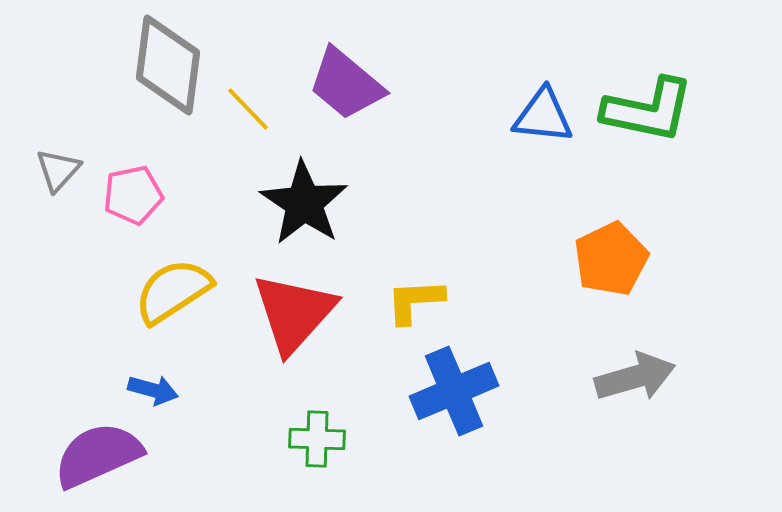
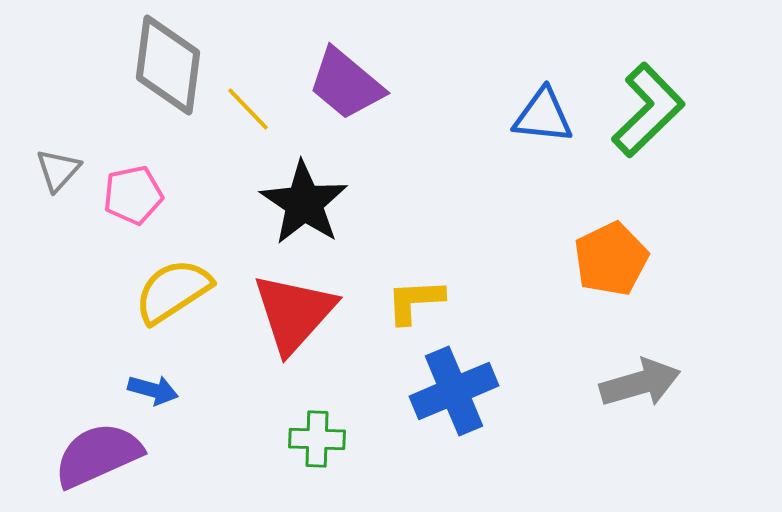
green L-shape: rotated 56 degrees counterclockwise
gray arrow: moved 5 px right, 6 px down
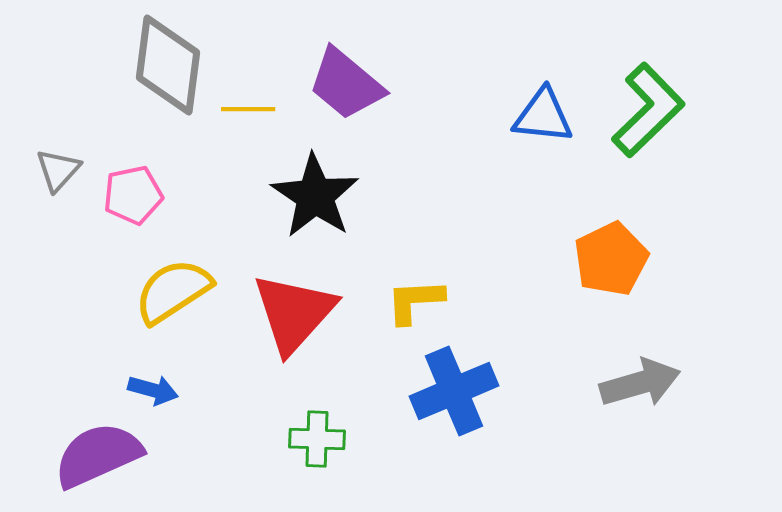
yellow line: rotated 46 degrees counterclockwise
black star: moved 11 px right, 7 px up
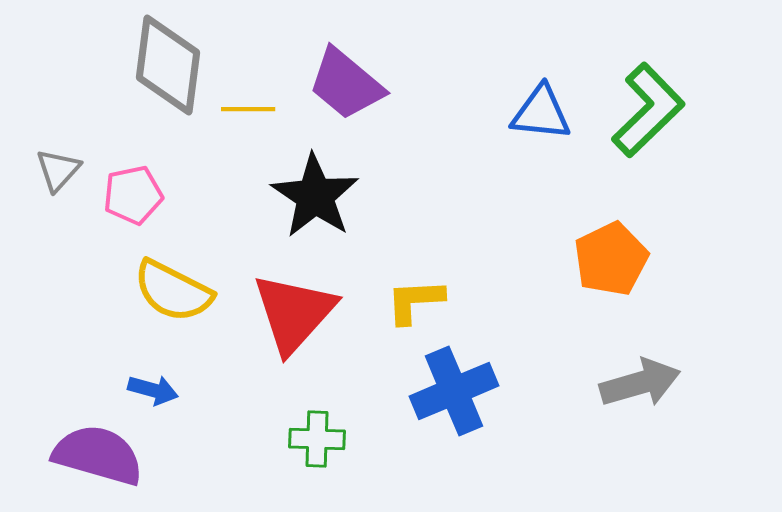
blue triangle: moved 2 px left, 3 px up
yellow semicircle: rotated 120 degrees counterclockwise
purple semicircle: rotated 40 degrees clockwise
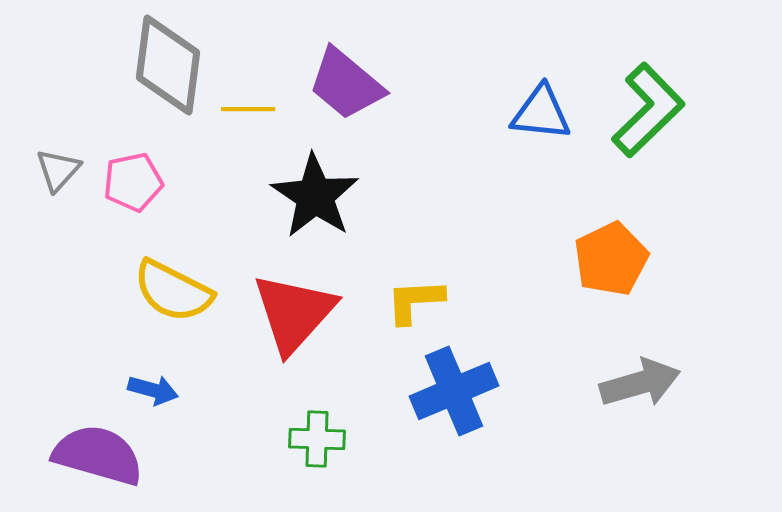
pink pentagon: moved 13 px up
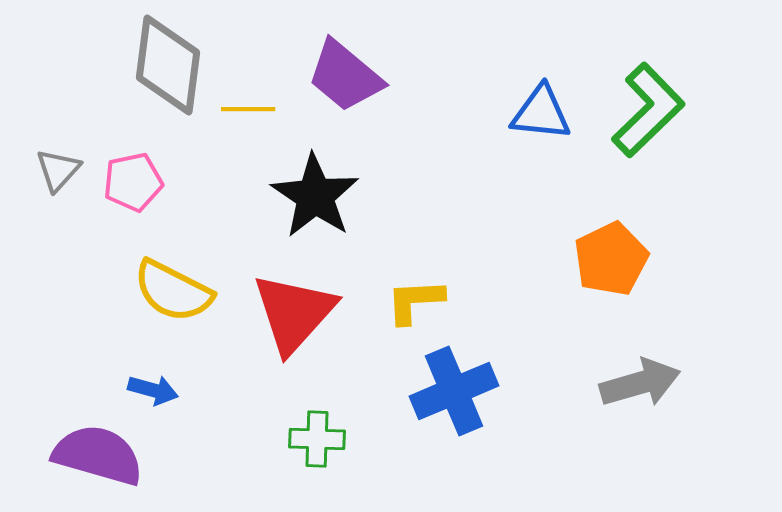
purple trapezoid: moved 1 px left, 8 px up
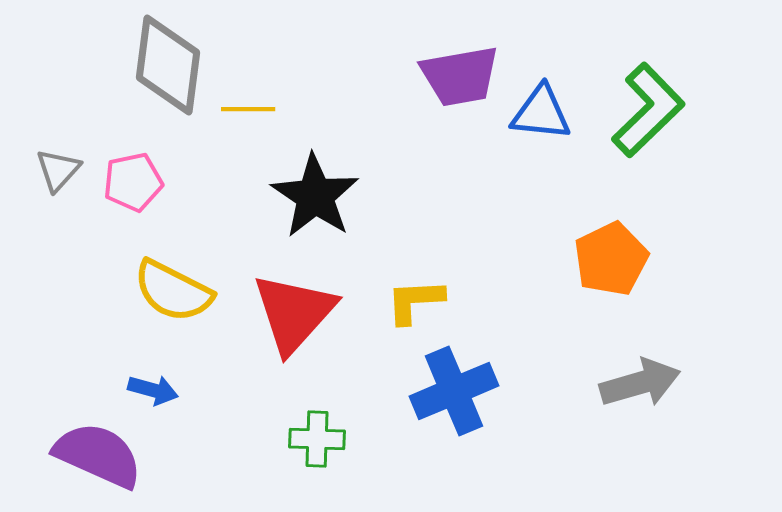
purple trapezoid: moved 115 px right; rotated 50 degrees counterclockwise
purple semicircle: rotated 8 degrees clockwise
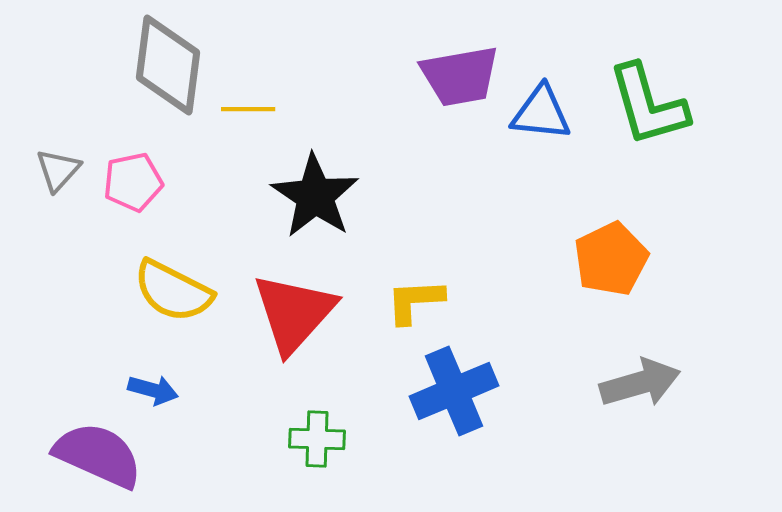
green L-shape: moved 5 px up; rotated 118 degrees clockwise
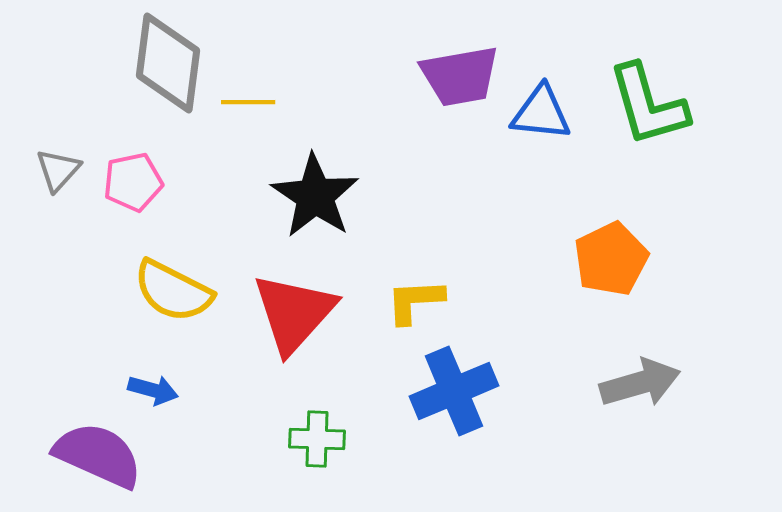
gray diamond: moved 2 px up
yellow line: moved 7 px up
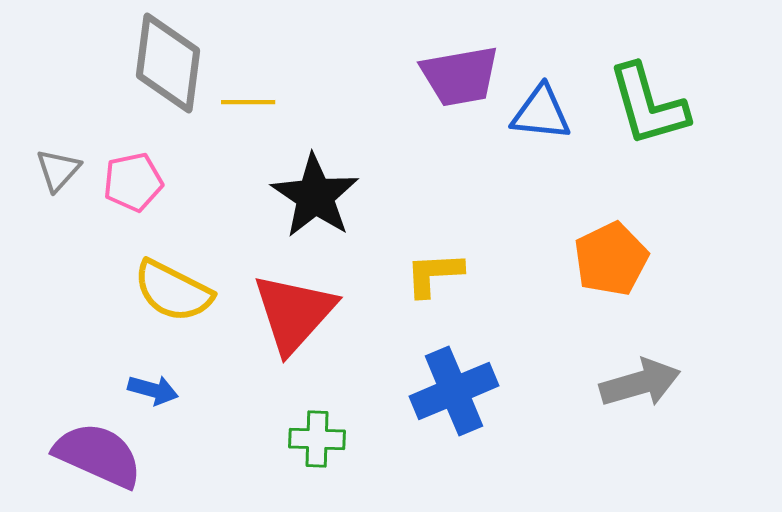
yellow L-shape: moved 19 px right, 27 px up
